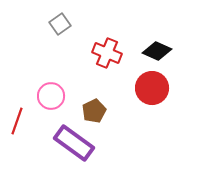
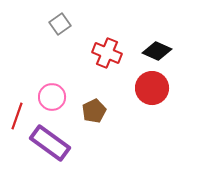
pink circle: moved 1 px right, 1 px down
red line: moved 5 px up
purple rectangle: moved 24 px left
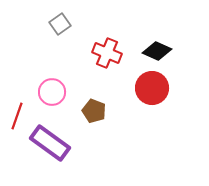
pink circle: moved 5 px up
brown pentagon: rotated 25 degrees counterclockwise
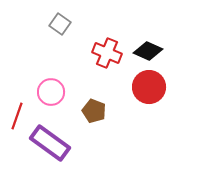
gray square: rotated 20 degrees counterclockwise
black diamond: moved 9 px left
red circle: moved 3 px left, 1 px up
pink circle: moved 1 px left
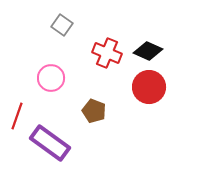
gray square: moved 2 px right, 1 px down
pink circle: moved 14 px up
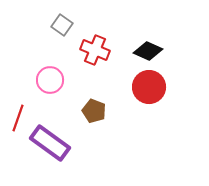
red cross: moved 12 px left, 3 px up
pink circle: moved 1 px left, 2 px down
red line: moved 1 px right, 2 px down
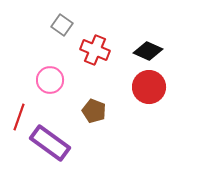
red line: moved 1 px right, 1 px up
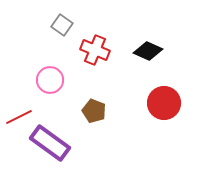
red circle: moved 15 px right, 16 px down
red line: rotated 44 degrees clockwise
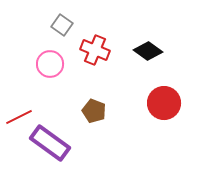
black diamond: rotated 12 degrees clockwise
pink circle: moved 16 px up
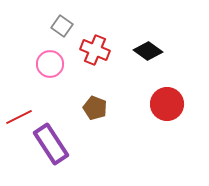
gray square: moved 1 px down
red circle: moved 3 px right, 1 px down
brown pentagon: moved 1 px right, 3 px up
purple rectangle: moved 1 px right, 1 px down; rotated 21 degrees clockwise
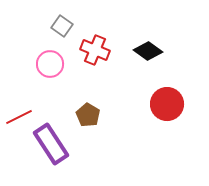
brown pentagon: moved 7 px left, 7 px down; rotated 10 degrees clockwise
